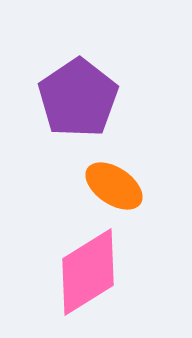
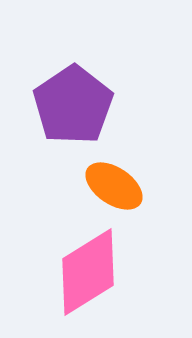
purple pentagon: moved 5 px left, 7 px down
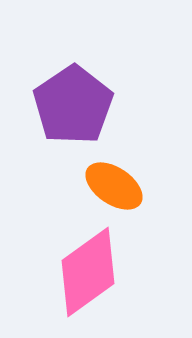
pink diamond: rotated 4 degrees counterclockwise
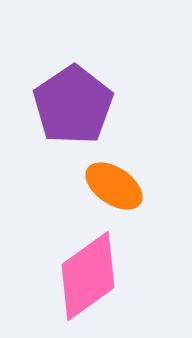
pink diamond: moved 4 px down
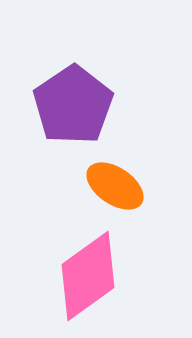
orange ellipse: moved 1 px right
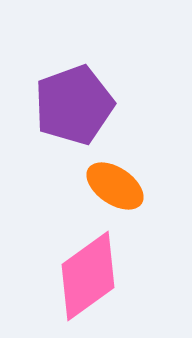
purple pentagon: moved 1 px right; rotated 14 degrees clockwise
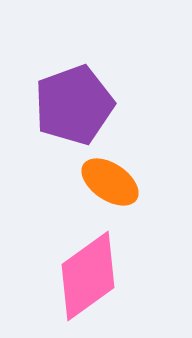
orange ellipse: moved 5 px left, 4 px up
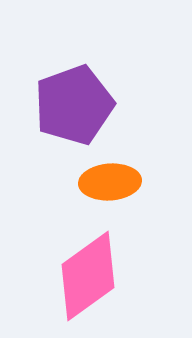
orange ellipse: rotated 38 degrees counterclockwise
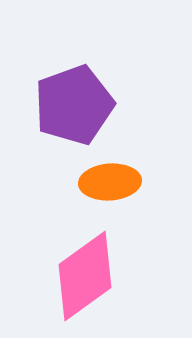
pink diamond: moved 3 px left
